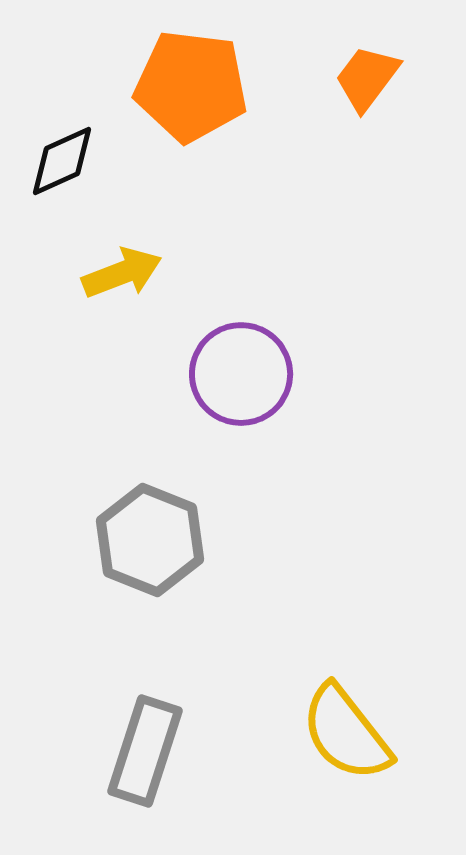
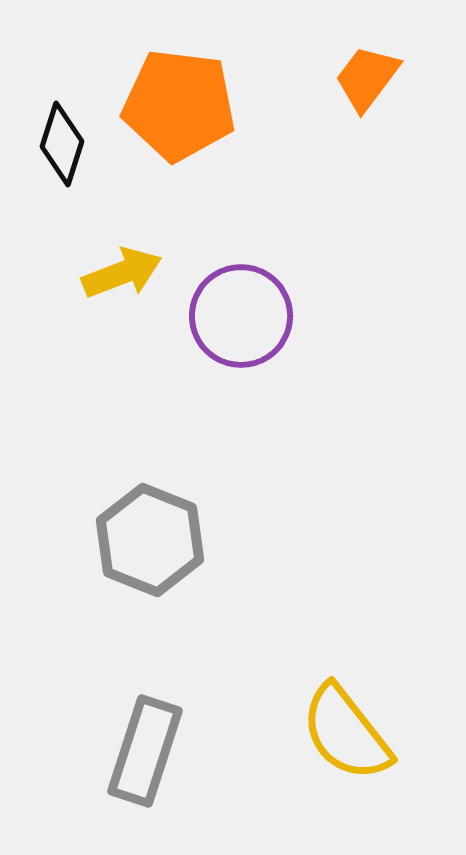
orange pentagon: moved 12 px left, 19 px down
black diamond: moved 17 px up; rotated 48 degrees counterclockwise
purple circle: moved 58 px up
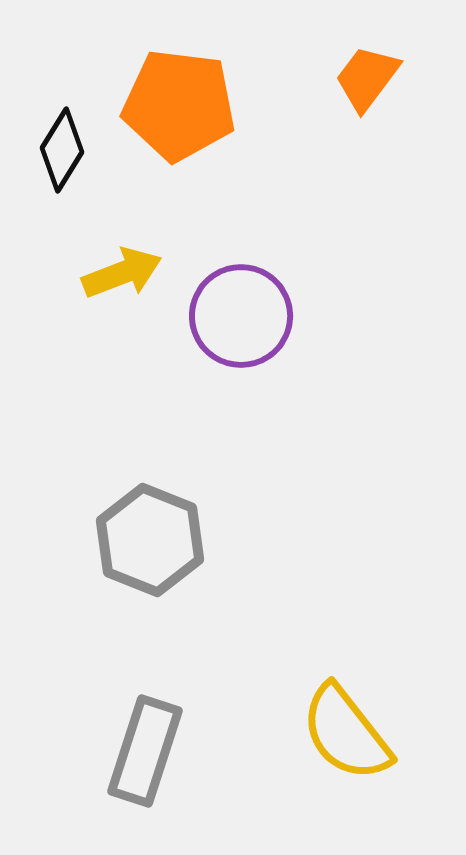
black diamond: moved 6 px down; rotated 14 degrees clockwise
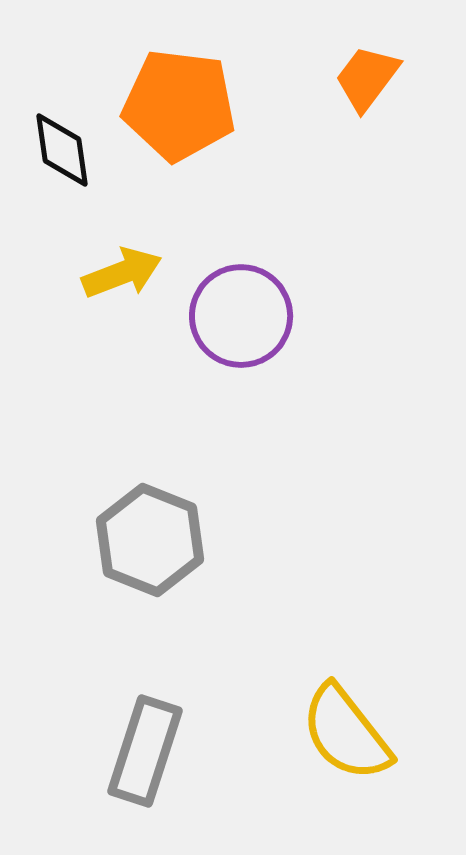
black diamond: rotated 40 degrees counterclockwise
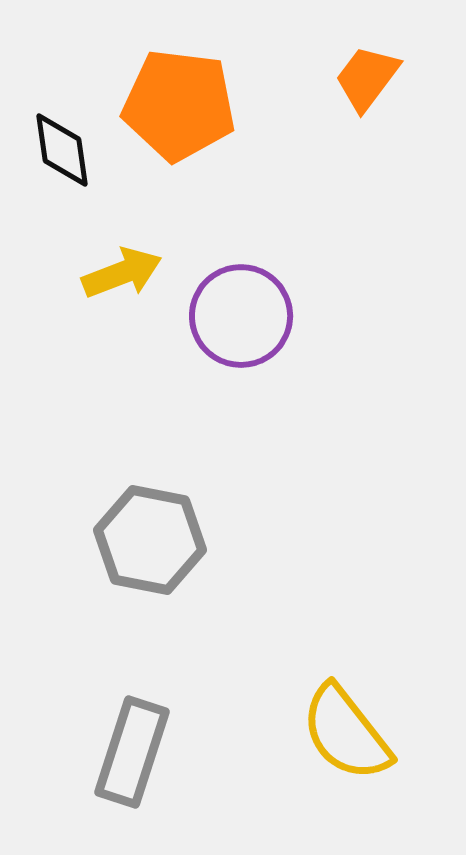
gray hexagon: rotated 11 degrees counterclockwise
gray rectangle: moved 13 px left, 1 px down
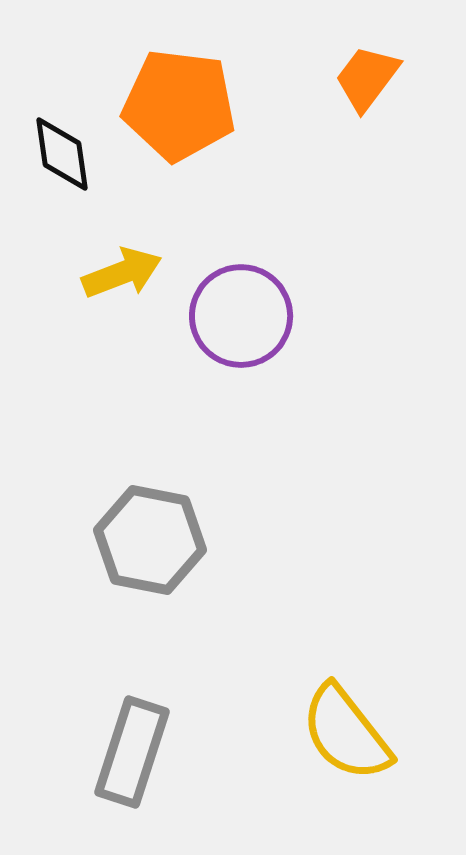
black diamond: moved 4 px down
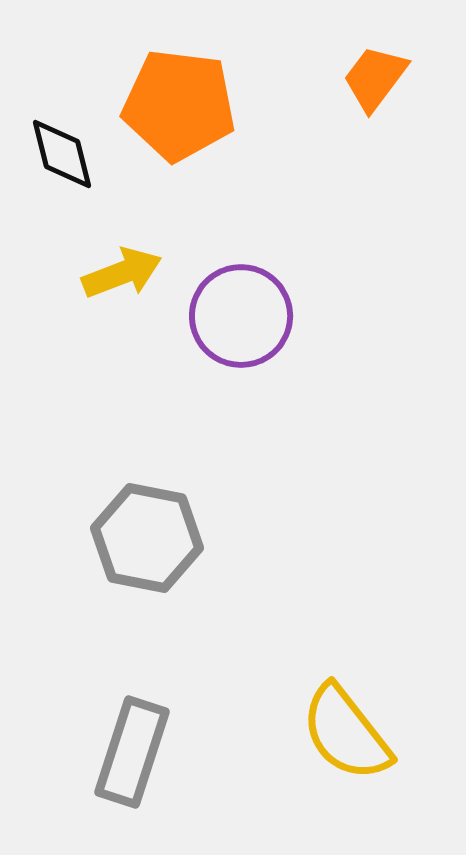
orange trapezoid: moved 8 px right
black diamond: rotated 6 degrees counterclockwise
gray hexagon: moved 3 px left, 2 px up
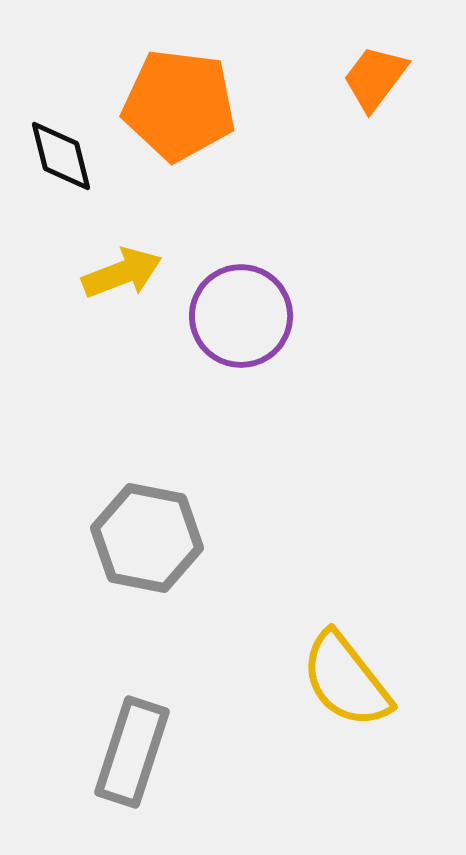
black diamond: moved 1 px left, 2 px down
yellow semicircle: moved 53 px up
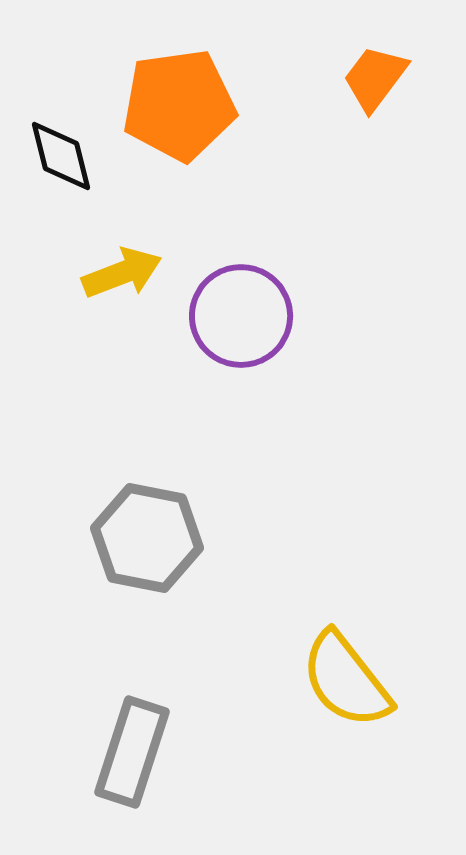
orange pentagon: rotated 15 degrees counterclockwise
